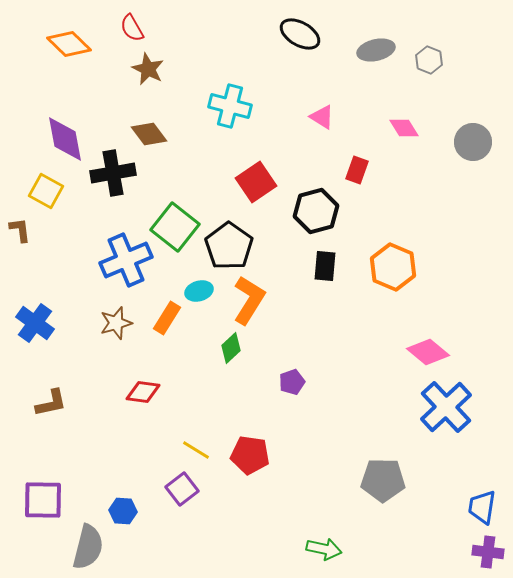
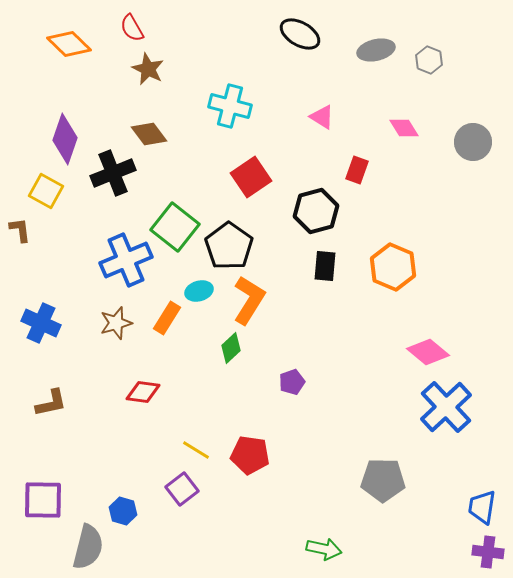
purple diamond at (65, 139): rotated 30 degrees clockwise
black cross at (113, 173): rotated 12 degrees counterclockwise
red square at (256, 182): moved 5 px left, 5 px up
blue cross at (35, 323): moved 6 px right; rotated 12 degrees counterclockwise
blue hexagon at (123, 511): rotated 12 degrees clockwise
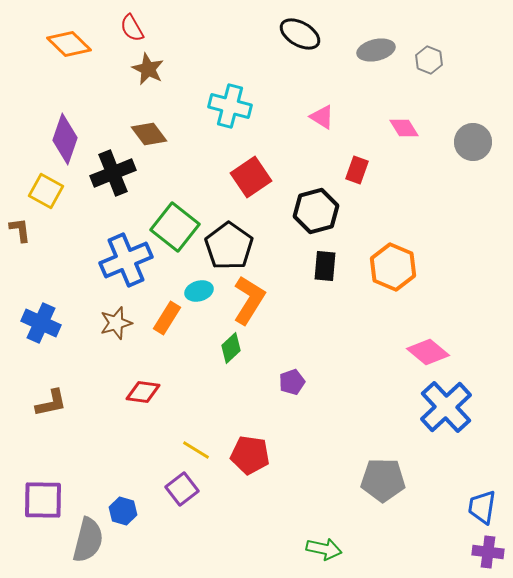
gray semicircle at (88, 547): moved 7 px up
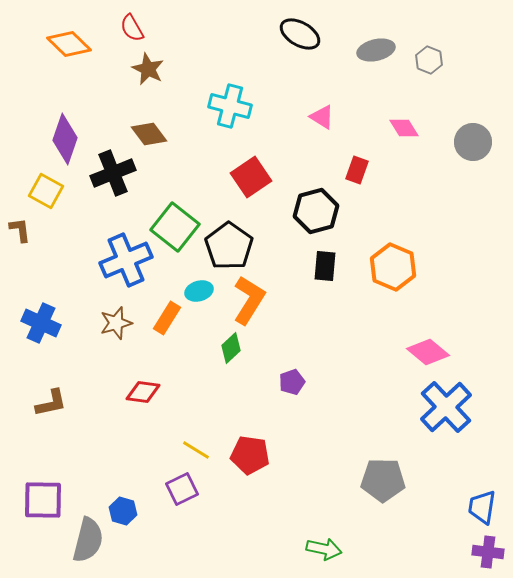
purple square at (182, 489): rotated 12 degrees clockwise
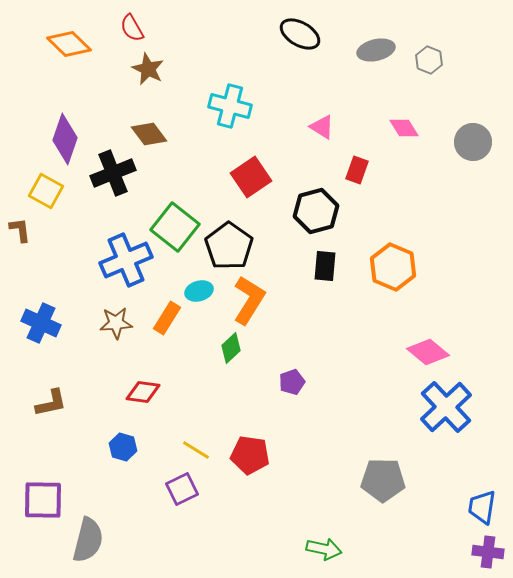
pink triangle at (322, 117): moved 10 px down
brown star at (116, 323): rotated 12 degrees clockwise
blue hexagon at (123, 511): moved 64 px up
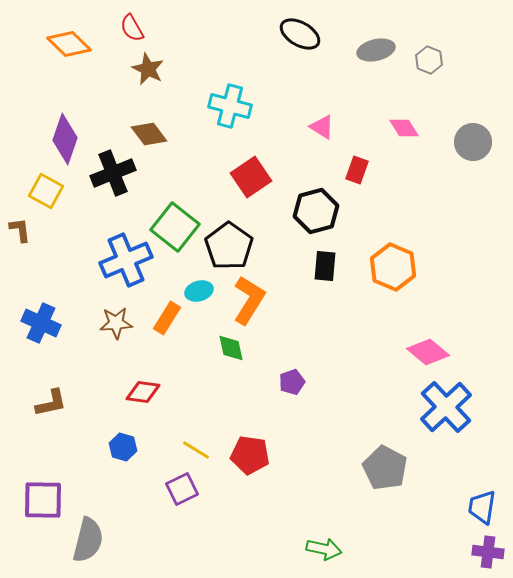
green diamond at (231, 348): rotated 60 degrees counterclockwise
gray pentagon at (383, 480): moved 2 px right, 12 px up; rotated 27 degrees clockwise
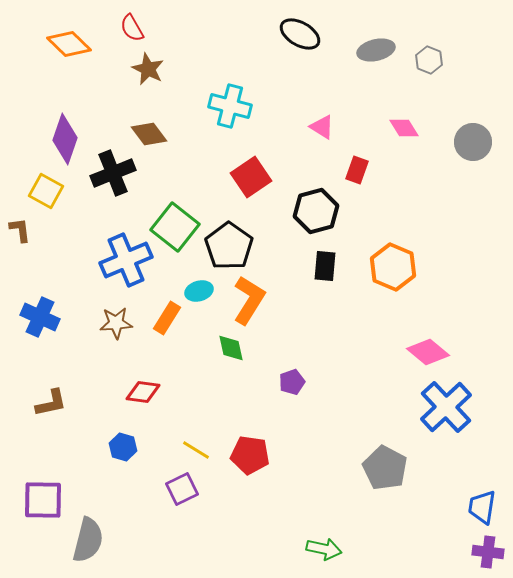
blue cross at (41, 323): moved 1 px left, 6 px up
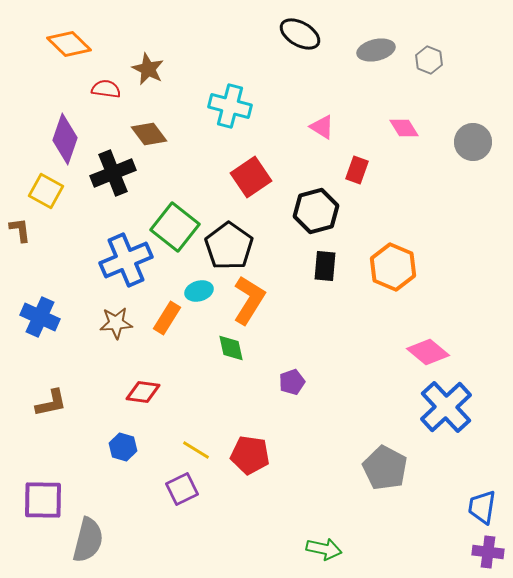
red semicircle at (132, 28): moved 26 px left, 61 px down; rotated 128 degrees clockwise
